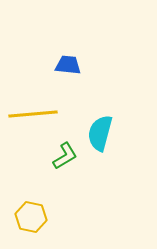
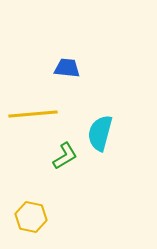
blue trapezoid: moved 1 px left, 3 px down
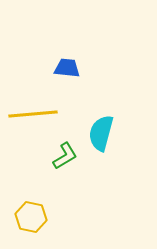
cyan semicircle: moved 1 px right
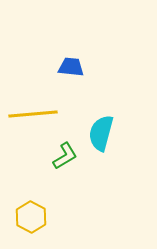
blue trapezoid: moved 4 px right, 1 px up
yellow hexagon: rotated 16 degrees clockwise
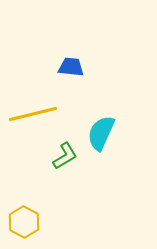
yellow line: rotated 9 degrees counterclockwise
cyan semicircle: rotated 9 degrees clockwise
yellow hexagon: moved 7 px left, 5 px down
